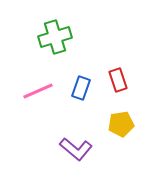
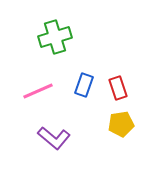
red rectangle: moved 8 px down
blue rectangle: moved 3 px right, 3 px up
purple L-shape: moved 22 px left, 11 px up
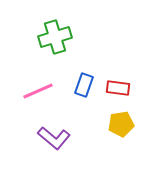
red rectangle: rotated 65 degrees counterclockwise
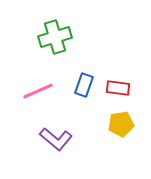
purple L-shape: moved 2 px right, 1 px down
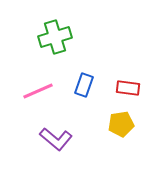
red rectangle: moved 10 px right
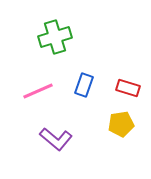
red rectangle: rotated 10 degrees clockwise
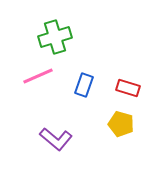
pink line: moved 15 px up
yellow pentagon: rotated 25 degrees clockwise
